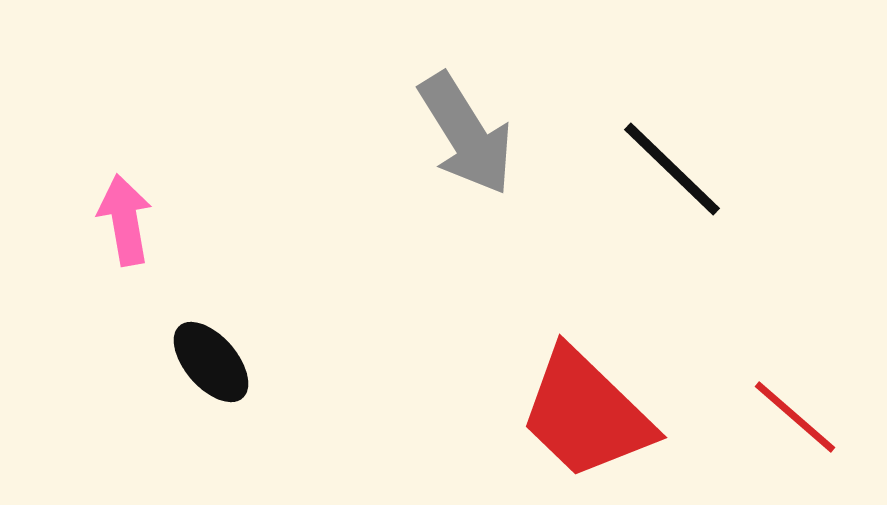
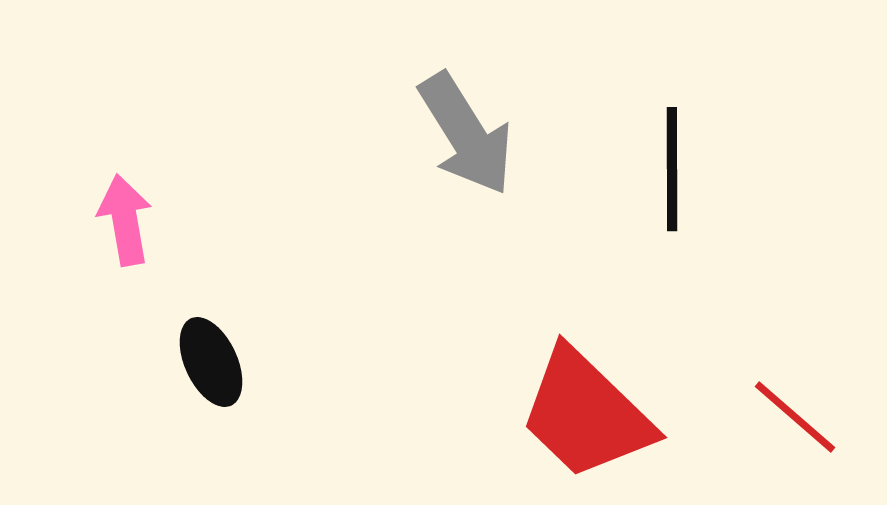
black line: rotated 46 degrees clockwise
black ellipse: rotated 16 degrees clockwise
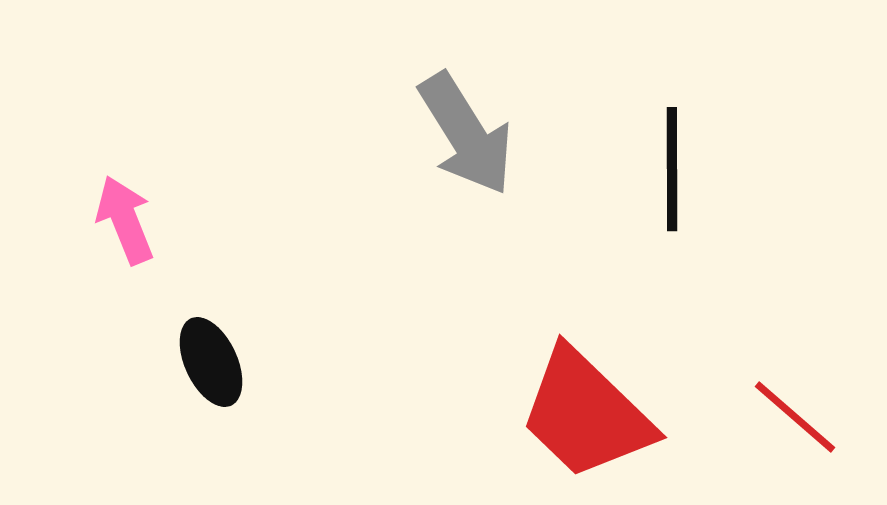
pink arrow: rotated 12 degrees counterclockwise
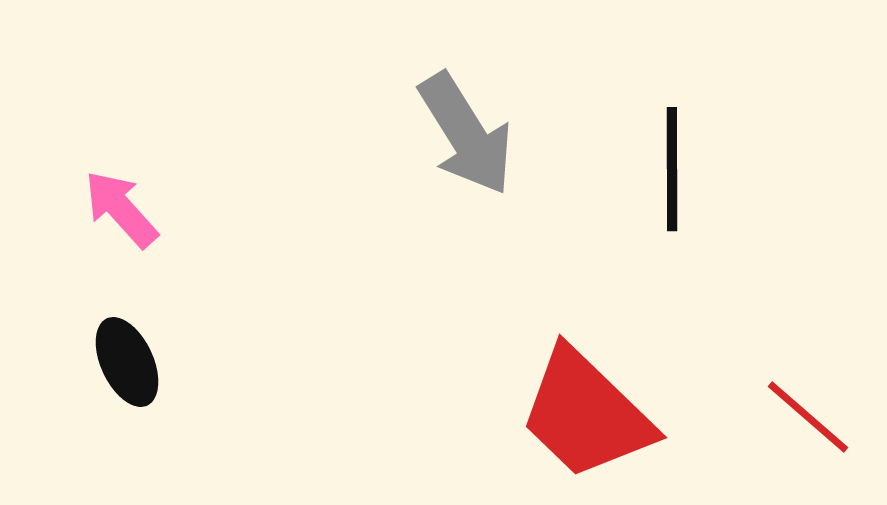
pink arrow: moved 4 px left, 11 px up; rotated 20 degrees counterclockwise
black ellipse: moved 84 px left
red line: moved 13 px right
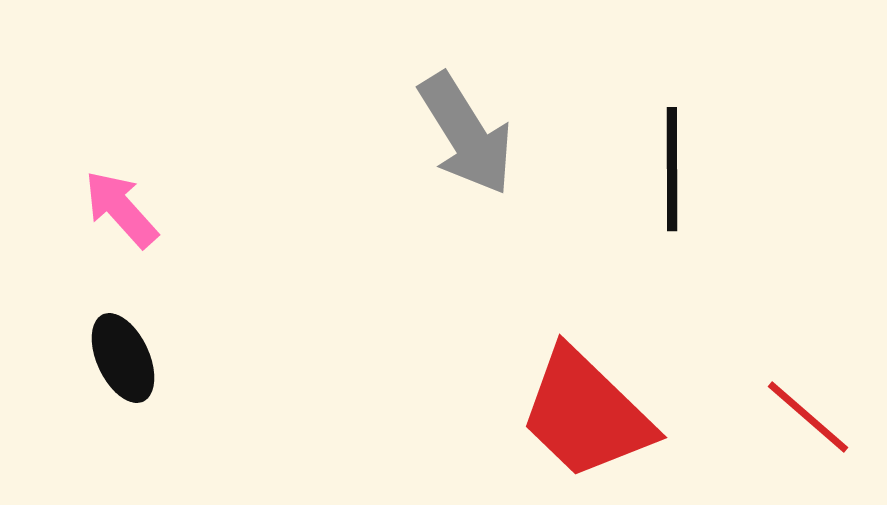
black ellipse: moved 4 px left, 4 px up
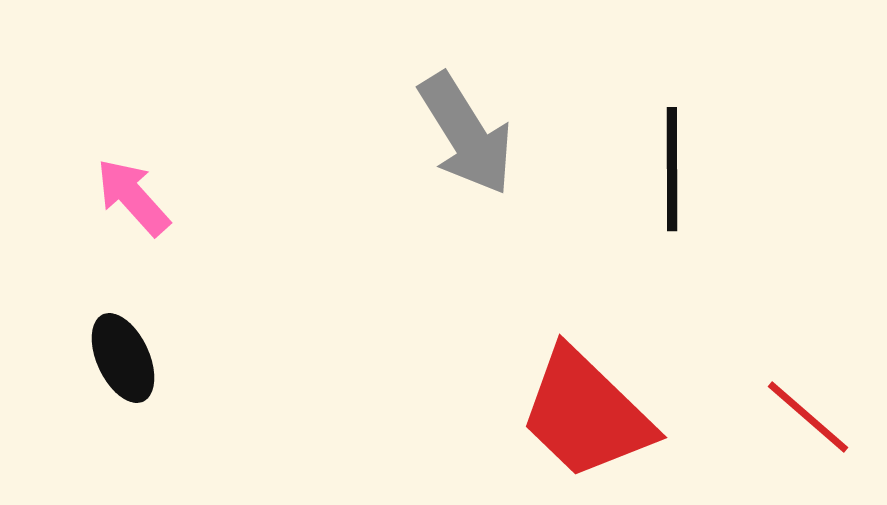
pink arrow: moved 12 px right, 12 px up
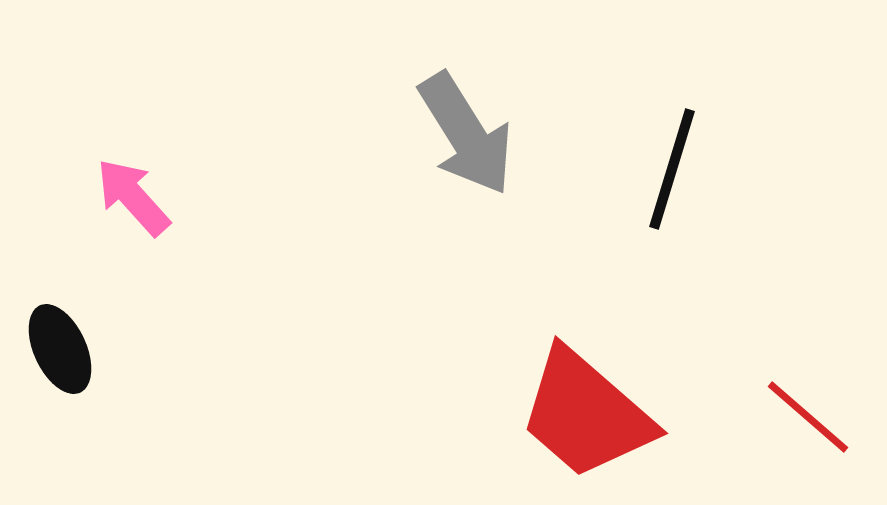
black line: rotated 17 degrees clockwise
black ellipse: moved 63 px left, 9 px up
red trapezoid: rotated 3 degrees counterclockwise
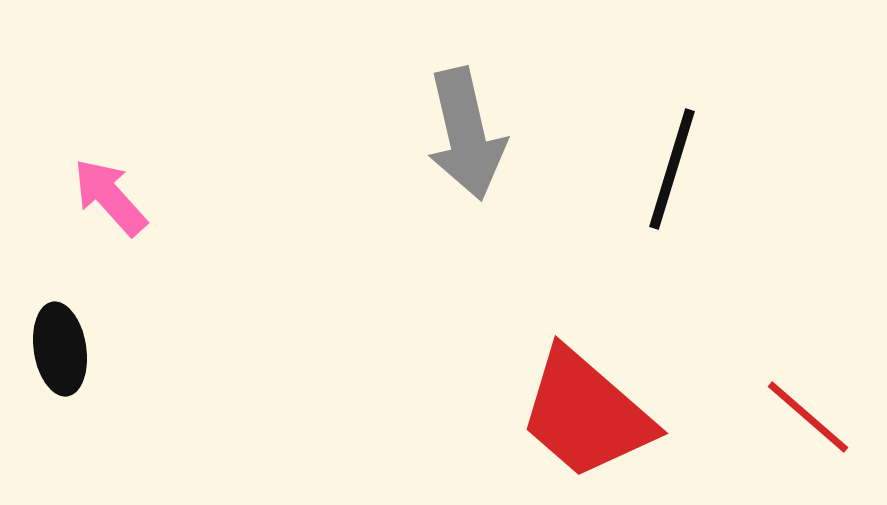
gray arrow: rotated 19 degrees clockwise
pink arrow: moved 23 px left
black ellipse: rotated 16 degrees clockwise
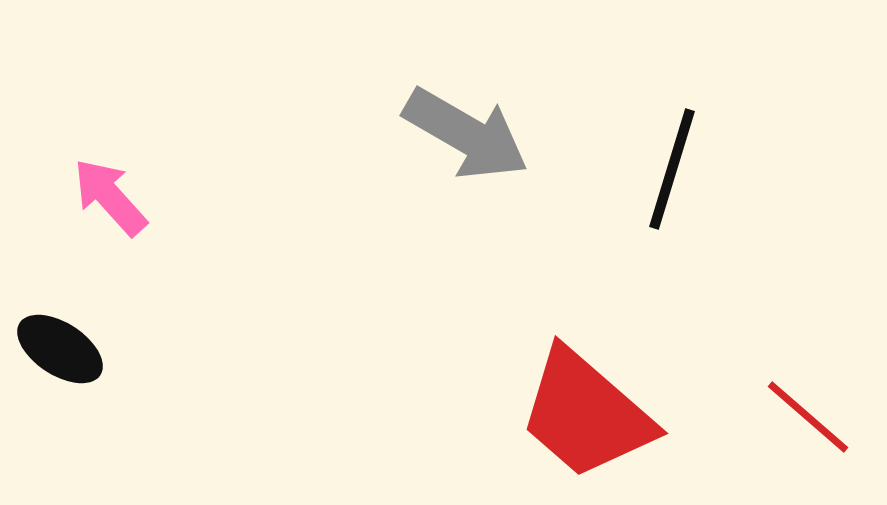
gray arrow: rotated 47 degrees counterclockwise
black ellipse: rotated 48 degrees counterclockwise
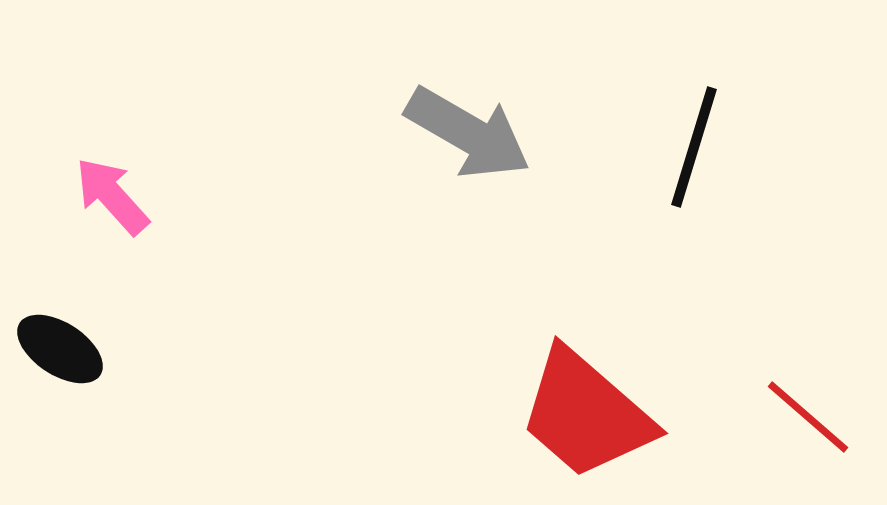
gray arrow: moved 2 px right, 1 px up
black line: moved 22 px right, 22 px up
pink arrow: moved 2 px right, 1 px up
